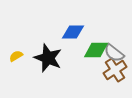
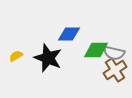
blue diamond: moved 4 px left, 2 px down
gray semicircle: rotated 25 degrees counterclockwise
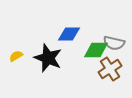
gray semicircle: moved 10 px up
brown cross: moved 5 px left, 1 px up
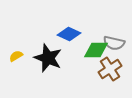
blue diamond: rotated 25 degrees clockwise
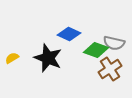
green diamond: rotated 20 degrees clockwise
yellow semicircle: moved 4 px left, 2 px down
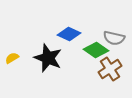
gray semicircle: moved 5 px up
green diamond: rotated 15 degrees clockwise
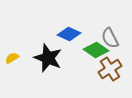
gray semicircle: moved 4 px left; rotated 50 degrees clockwise
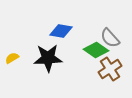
blue diamond: moved 8 px left, 3 px up; rotated 15 degrees counterclockwise
gray semicircle: rotated 15 degrees counterclockwise
black star: rotated 24 degrees counterclockwise
